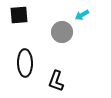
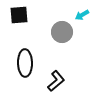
black L-shape: rotated 150 degrees counterclockwise
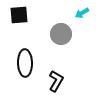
cyan arrow: moved 2 px up
gray circle: moved 1 px left, 2 px down
black L-shape: rotated 20 degrees counterclockwise
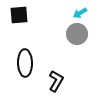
cyan arrow: moved 2 px left
gray circle: moved 16 px right
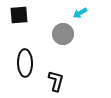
gray circle: moved 14 px left
black L-shape: rotated 15 degrees counterclockwise
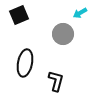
black square: rotated 18 degrees counterclockwise
black ellipse: rotated 12 degrees clockwise
